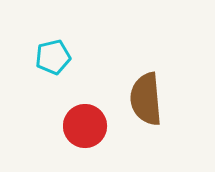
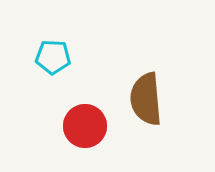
cyan pentagon: rotated 16 degrees clockwise
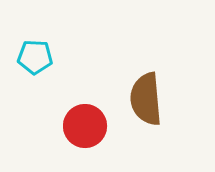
cyan pentagon: moved 18 px left
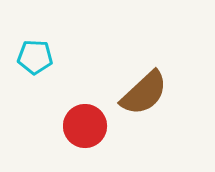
brown semicircle: moved 2 px left, 6 px up; rotated 128 degrees counterclockwise
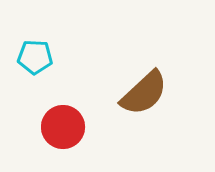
red circle: moved 22 px left, 1 px down
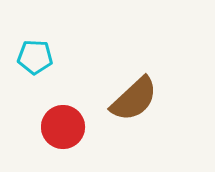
brown semicircle: moved 10 px left, 6 px down
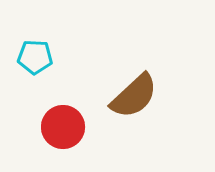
brown semicircle: moved 3 px up
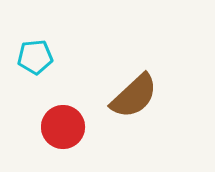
cyan pentagon: rotated 8 degrees counterclockwise
